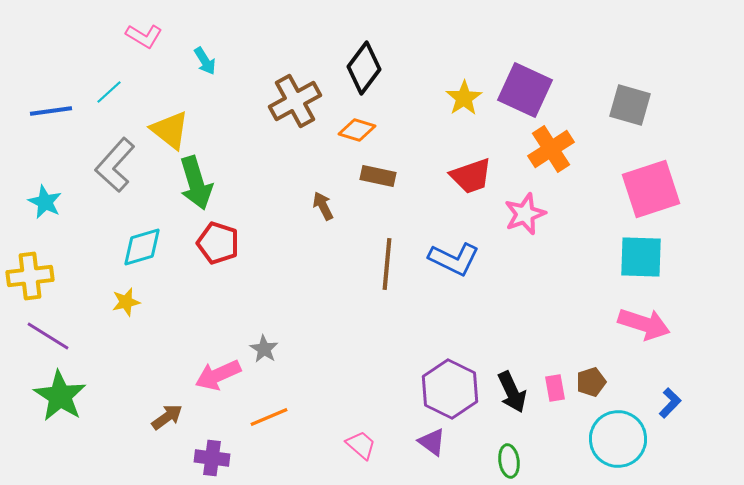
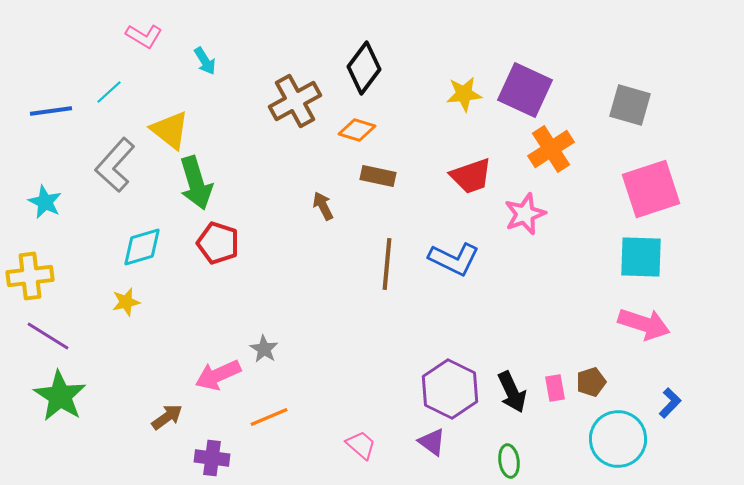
yellow star at (464, 98): moved 4 px up; rotated 27 degrees clockwise
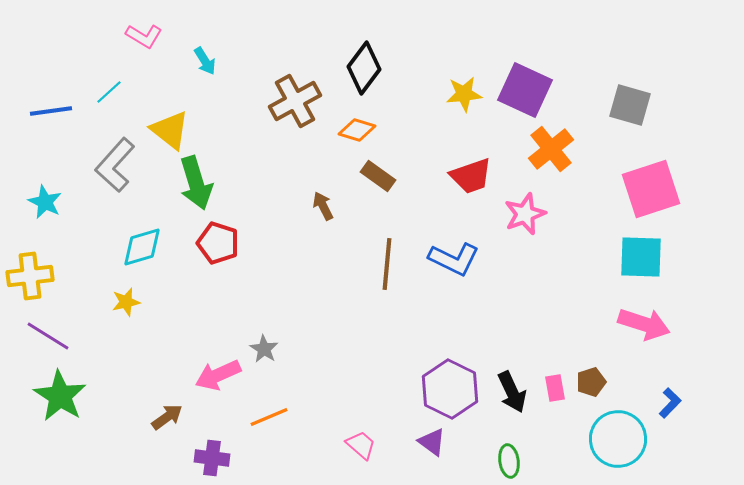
orange cross at (551, 149): rotated 6 degrees counterclockwise
brown rectangle at (378, 176): rotated 24 degrees clockwise
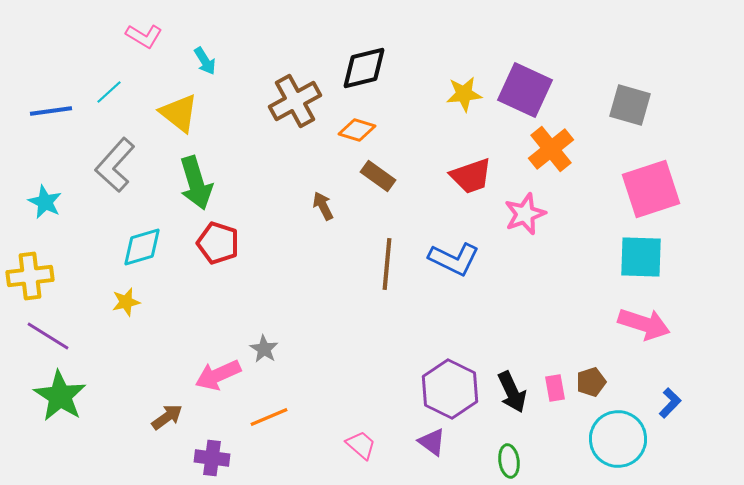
black diamond at (364, 68): rotated 39 degrees clockwise
yellow triangle at (170, 130): moved 9 px right, 17 px up
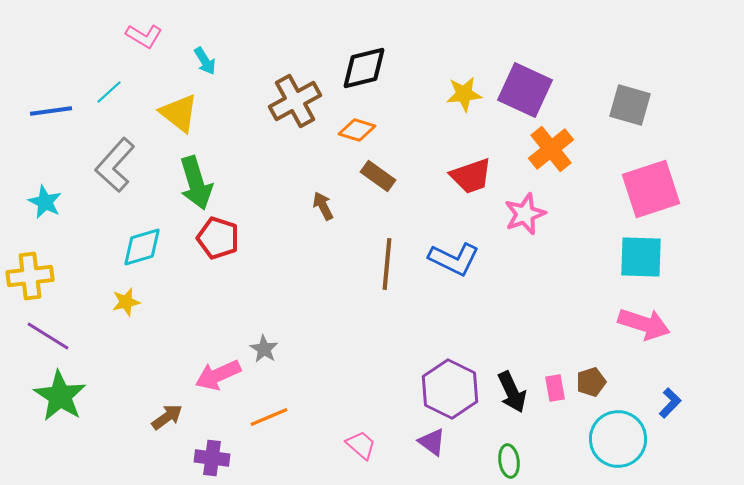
red pentagon at (218, 243): moved 5 px up
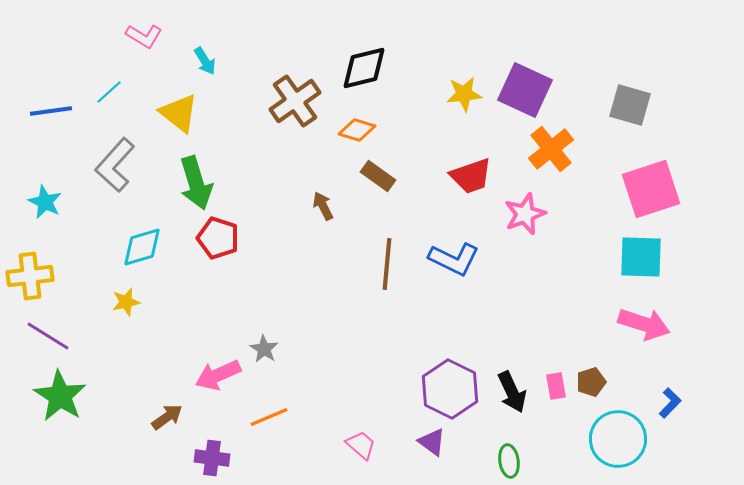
brown cross at (295, 101): rotated 6 degrees counterclockwise
pink rectangle at (555, 388): moved 1 px right, 2 px up
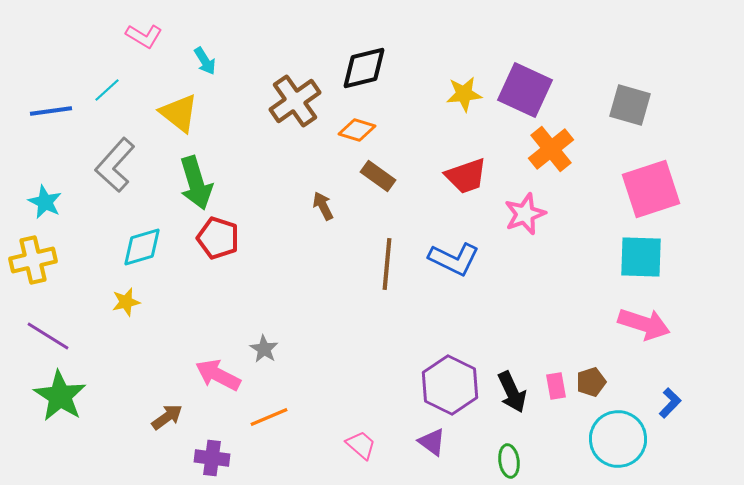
cyan line at (109, 92): moved 2 px left, 2 px up
red trapezoid at (471, 176): moved 5 px left
yellow cross at (30, 276): moved 3 px right, 16 px up; rotated 6 degrees counterclockwise
pink arrow at (218, 375): rotated 51 degrees clockwise
purple hexagon at (450, 389): moved 4 px up
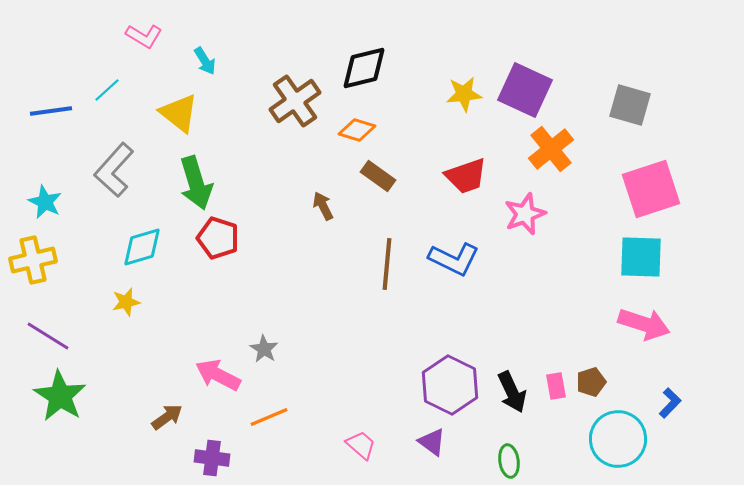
gray L-shape at (115, 165): moved 1 px left, 5 px down
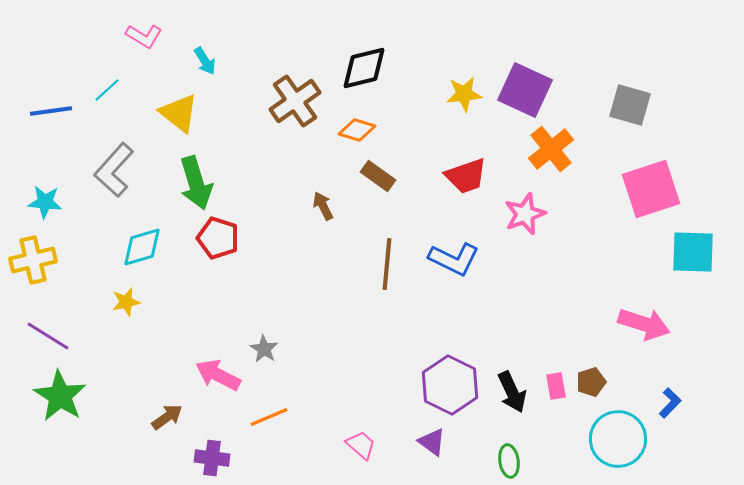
cyan star at (45, 202): rotated 20 degrees counterclockwise
cyan square at (641, 257): moved 52 px right, 5 px up
